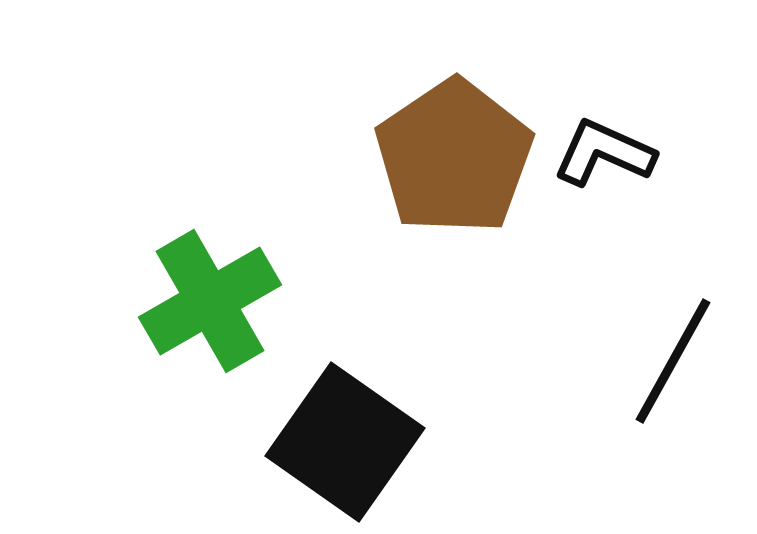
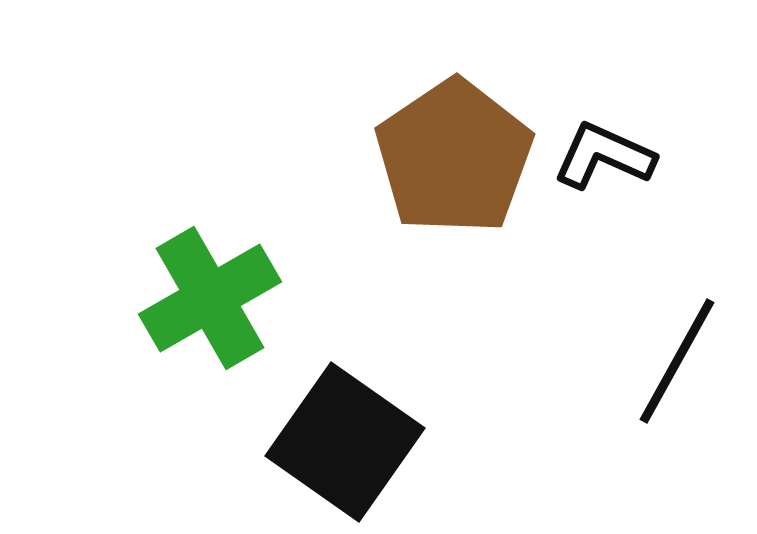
black L-shape: moved 3 px down
green cross: moved 3 px up
black line: moved 4 px right
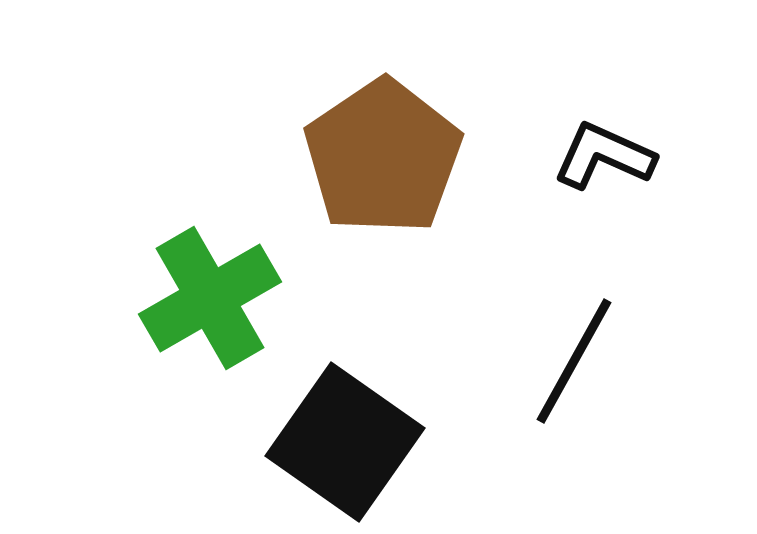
brown pentagon: moved 71 px left
black line: moved 103 px left
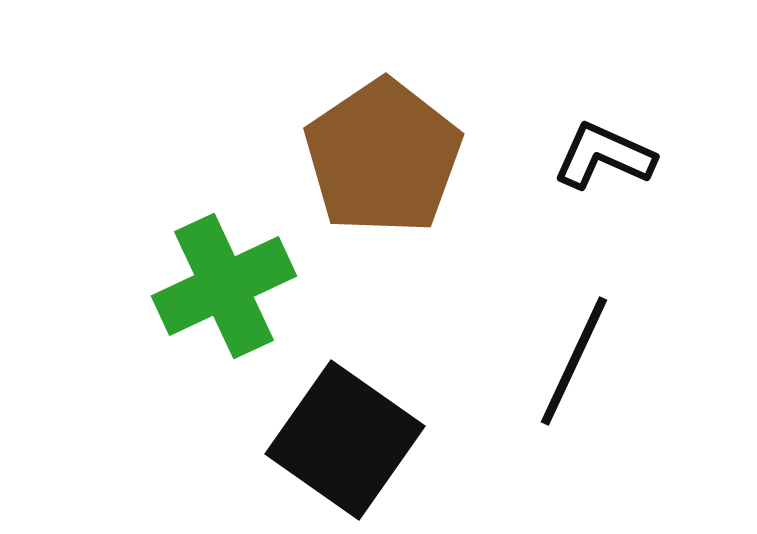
green cross: moved 14 px right, 12 px up; rotated 5 degrees clockwise
black line: rotated 4 degrees counterclockwise
black square: moved 2 px up
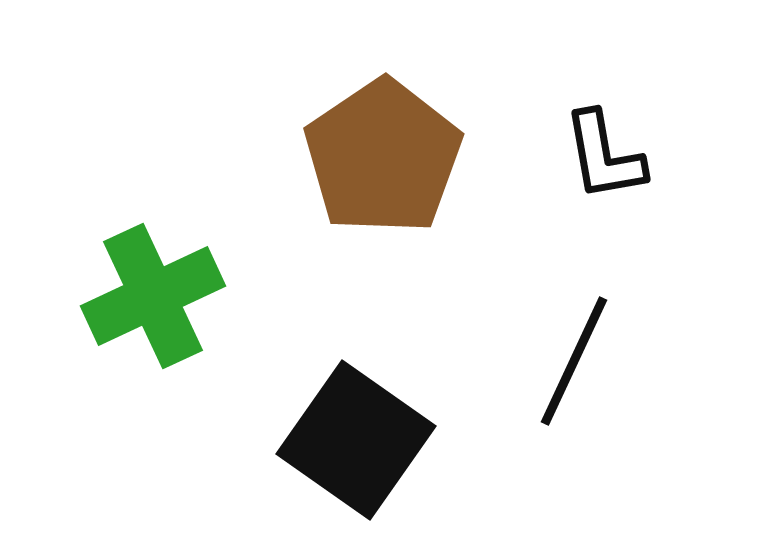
black L-shape: rotated 124 degrees counterclockwise
green cross: moved 71 px left, 10 px down
black square: moved 11 px right
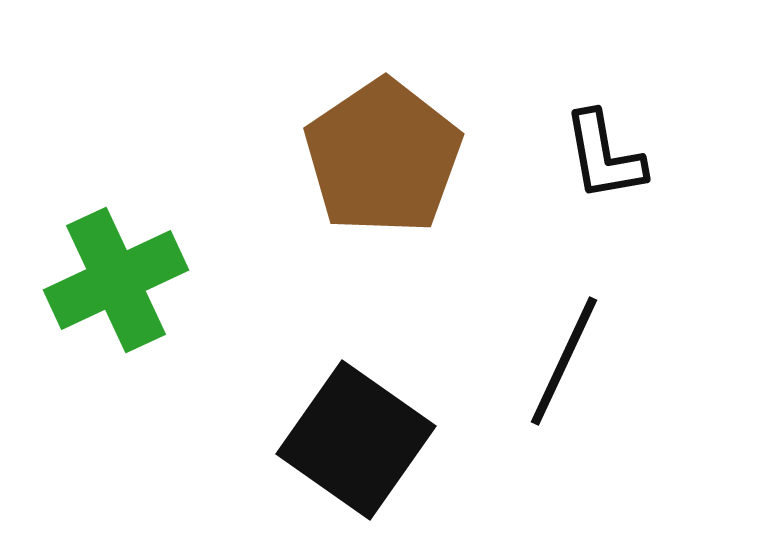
green cross: moved 37 px left, 16 px up
black line: moved 10 px left
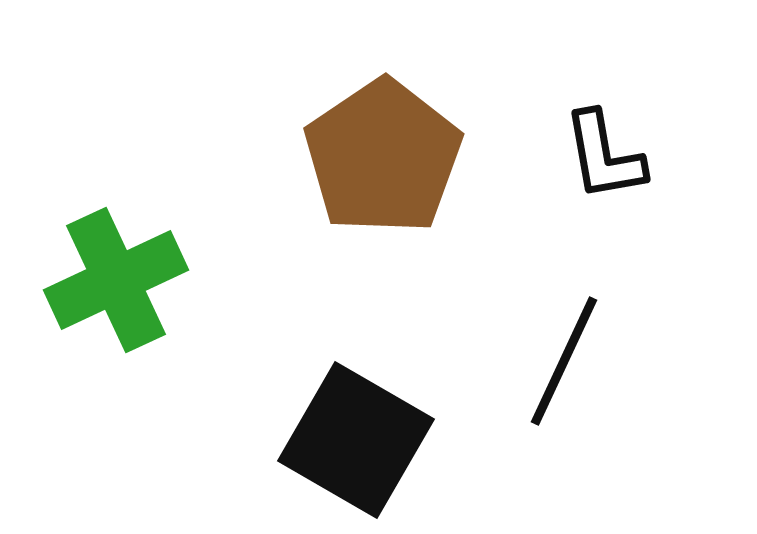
black square: rotated 5 degrees counterclockwise
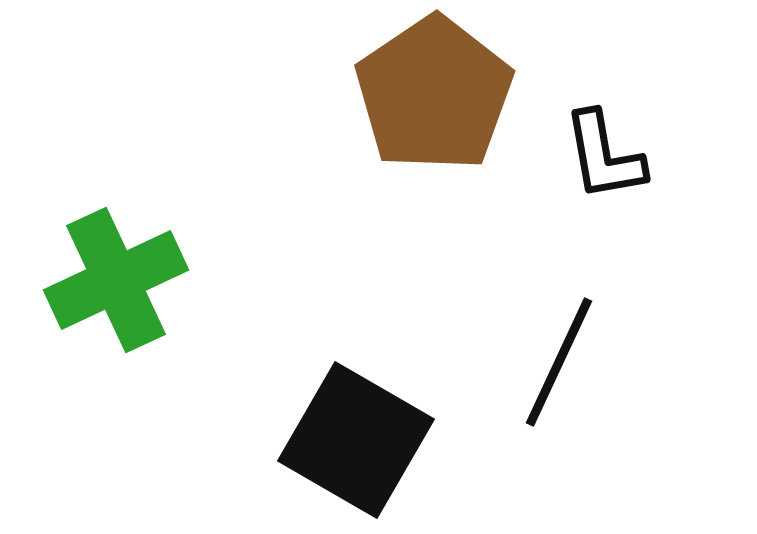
brown pentagon: moved 51 px right, 63 px up
black line: moved 5 px left, 1 px down
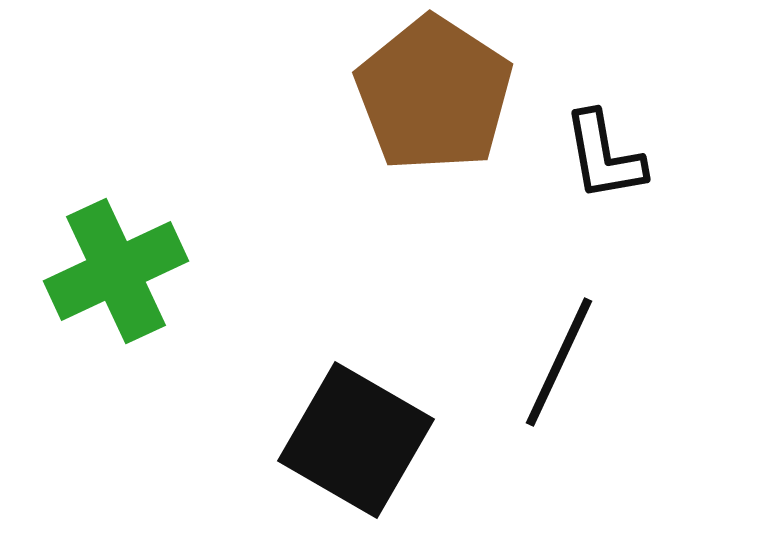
brown pentagon: rotated 5 degrees counterclockwise
green cross: moved 9 px up
